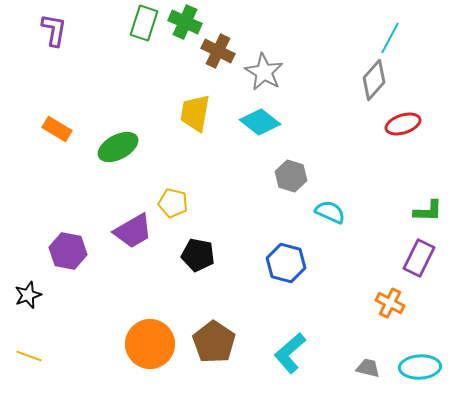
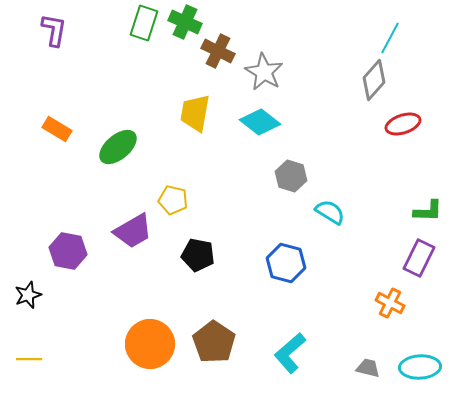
green ellipse: rotated 12 degrees counterclockwise
yellow pentagon: moved 3 px up
cyan semicircle: rotated 8 degrees clockwise
yellow line: moved 3 px down; rotated 20 degrees counterclockwise
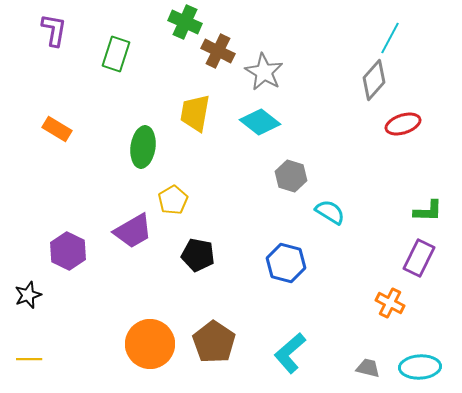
green rectangle: moved 28 px left, 31 px down
green ellipse: moved 25 px right; rotated 42 degrees counterclockwise
yellow pentagon: rotated 28 degrees clockwise
purple hexagon: rotated 15 degrees clockwise
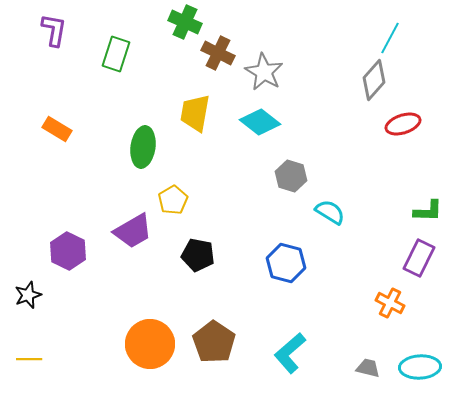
brown cross: moved 2 px down
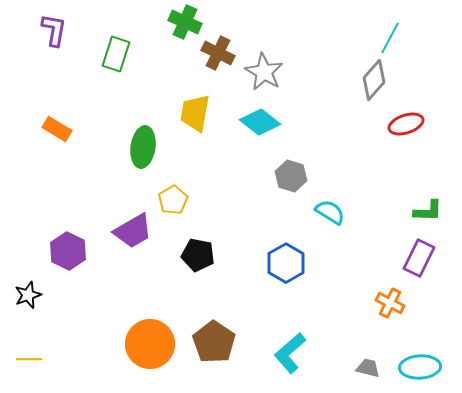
red ellipse: moved 3 px right
blue hexagon: rotated 15 degrees clockwise
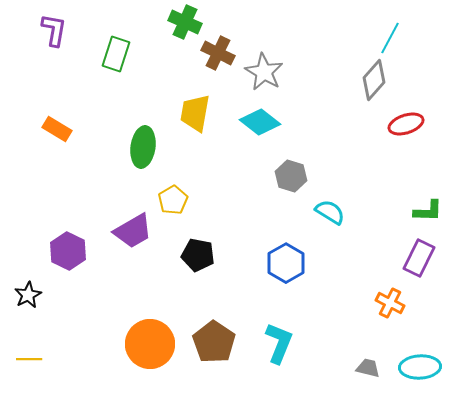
black star: rotated 8 degrees counterclockwise
cyan L-shape: moved 11 px left, 10 px up; rotated 153 degrees clockwise
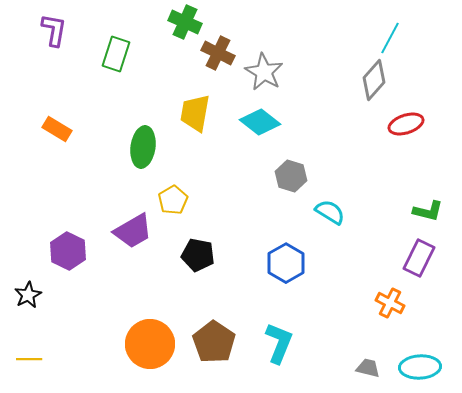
green L-shape: rotated 12 degrees clockwise
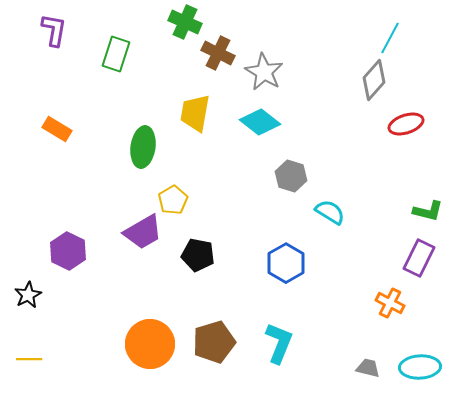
purple trapezoid: moved 10 px right, 1 px down
brown pentagon: rotated 21 degrees clockwise
